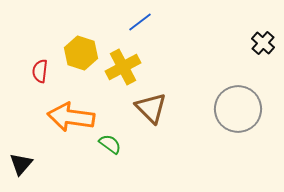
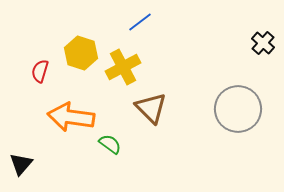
red semicircle: rotated 10 degrees clockwise
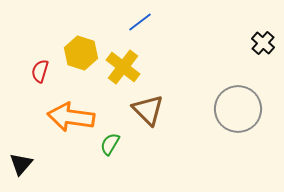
yellow cross: rotated 24 degrees counterclockwise
brown triangle: moved 3 px left, 2 px down
green semicircle: rotated 95 degrees counterclockwise
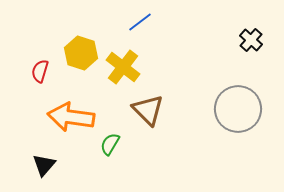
black cross: moved 12 px left, 3 px up
black triangle: moved 23 px right, 1 px down
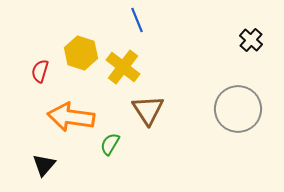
blue line: moved 3 px left, 2 px up; rotated 75 degrees counterclockwise
brown triangle: rotated 12 degrees clockwise
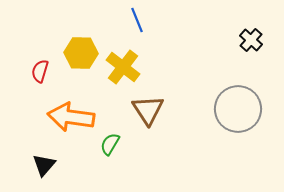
yellow hexagon: rotated 16 degrees counterclockwise
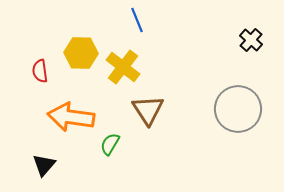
red semicircle: rotated 25 degrees counterclockwise
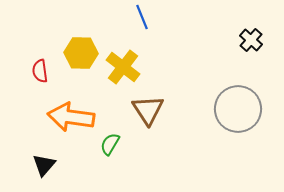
blue line: moved 5 px right, 3 px up
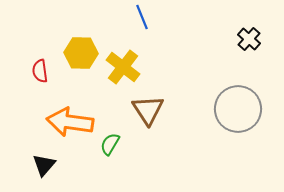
black cross: moved 2 px left, 1 px up
orange arrow: moved 1 px left, 5 px down
